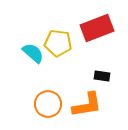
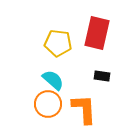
red rectangle: moved 5 px down; rotated 56 degrees counterclockwise
cyan semicircle: moved 20 px right, 27 px down
orange L-shape: moved 3 px left, 4 px down; rotated 84 degrees counterclockwise
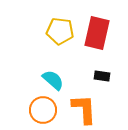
yellow pentagon: moved 2 px right, 12 px up
orange circle: moved 5 px left, 6 px down
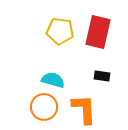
red rectangle: moved 1 px right, 1 px up
cyan semicircle: rotated 25 degrees counterclockwise
orange circle: moved 1 px right, 3 px up
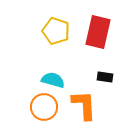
yellow pentagon: moved 4 px left; rotated 12 degrees clockwise
black rectangle: moved 3 px right, 1 px down
orange L-shape: moved 4 px up
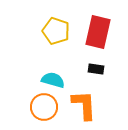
black rectangle: moved 9 px left, 8 px up
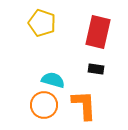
yellow pentagon: moved 14 px left, 8 px up
orange circle: moved 2 px up
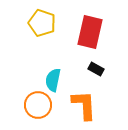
red rectangle: moved 8 px left
black rectangle: rotated 21 degrees clockwise
cyan semicircle: rotated 95 degrees counterclockwise
orange circle: moved 6 px left
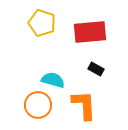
red rectangle: rotated 72 degrees clockwise
cyan semicircle: rotated 95 degrees clockwise
